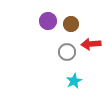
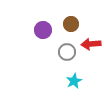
purple circle: moved 5 px left, 9 px down
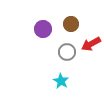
purple circle: moved 1 px up
red arrow: rotated 24 degrees counterclockwise
cyan star: moved 13 px left; rotated 14 degrees counterclockwise
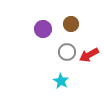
red arrow: moved 2 px left, 11 px down
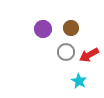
brown circle: moved 4 px down
gray circle: moved 1 px left
cyan star: moved 18 px right
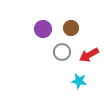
gray circle: moved 4 px left
cyan star: rotated 21 degrees counterclockwise
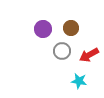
gray circle: moved 1 px up
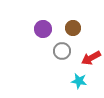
brown circle: moved 2 px right
red arrow: moved 2 px right, 3 px down
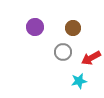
purple circle: moved 8 px left, 2 px up
gray circle: moved 1 px right, 1 px down
cyan star: rotated 21 degrees counterclockwise
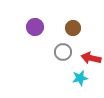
red arrow: rotated 42 degrees clockwise
cyan star: moved 1 px right, 3 px up
